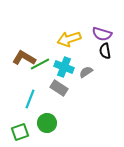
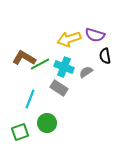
purple semicircle: moved 7 px left, 1 px down
black semicircle: moved 5 px down
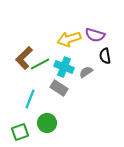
brown L-shape: rotated 75 degrees counterclockwise
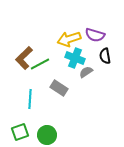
cyan cross: moved 11 px right, 9 px up
cyan line: rotated 18 degrees counterclockwise
green circle: moved 12 px down
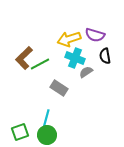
cyan line: moved 16 px right, 20 px down; rotated 12 degrees clockwise
